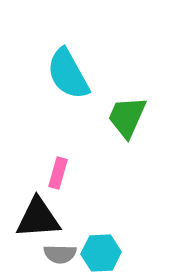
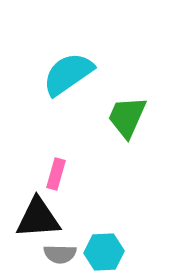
cyan semicircle: rotated 84 degrees clockwise
pink rectangle: moved 2 px left, 1 px down
cyan hexagon: moved 3 px right, 1 px up
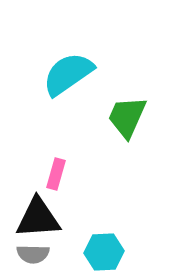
gray semicircle: moved 27 px left
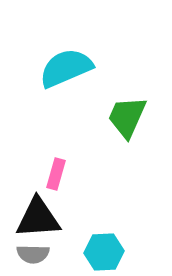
cyan semicircle: moved 2 px left, 6 px up; rotated 12 degrees clockwise
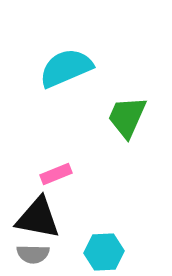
pink rectangle: rotated 52 degrees clockwise
black triangle: rotated 15 degrees clockwise
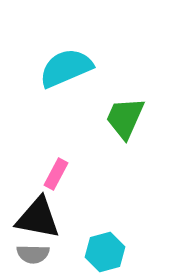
green trapezoid: moved 2 px left, 1 px down
pink rectangle: rotated 40 degrees counterclockwise
cyan hexagon: moved 1 px right; rotated 12 degrees counterclockwise
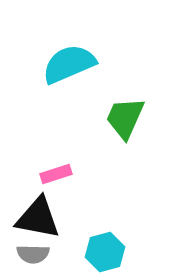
cyan semicircle: moved 3 px right, 4 px up
pink rectangle: rotated 44 degrees clockwise
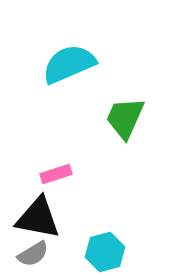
gray semicircle: rotated 32 degrees counterclockwise
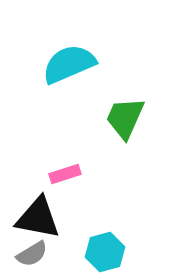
pink rectangle: moved 9 px right
gray semicircle: moved 1 px left
